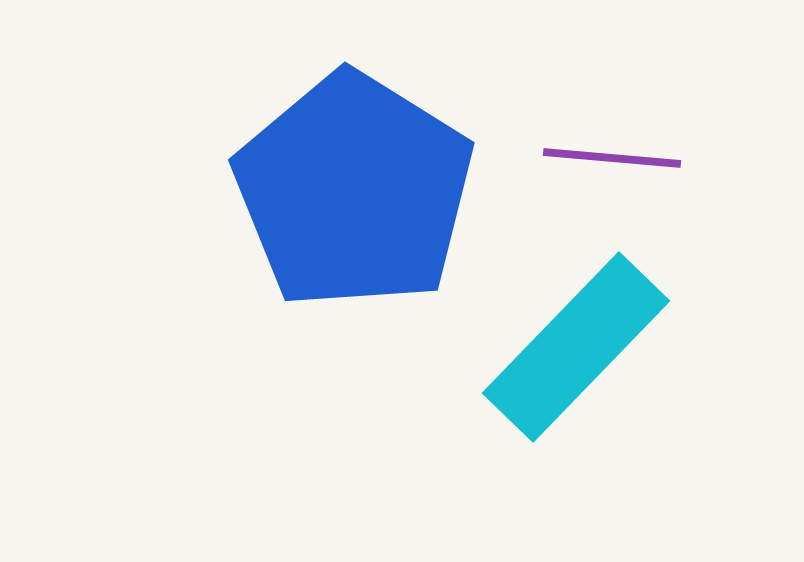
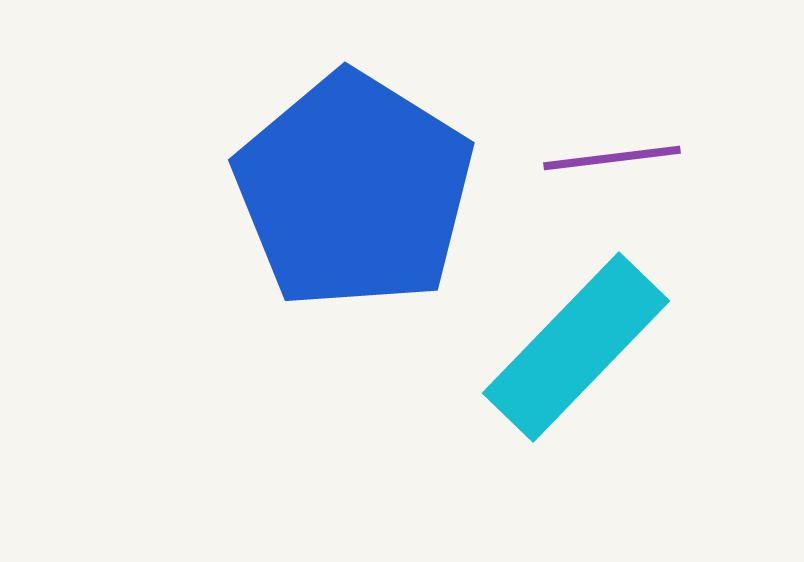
purple line: rotated 12 degrees counterclockwise
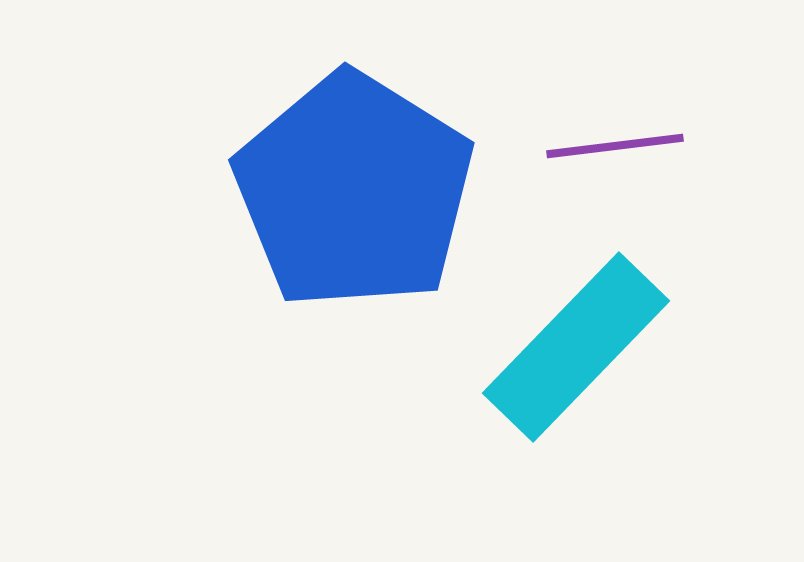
purple line: moved 3 px right, 12 px up
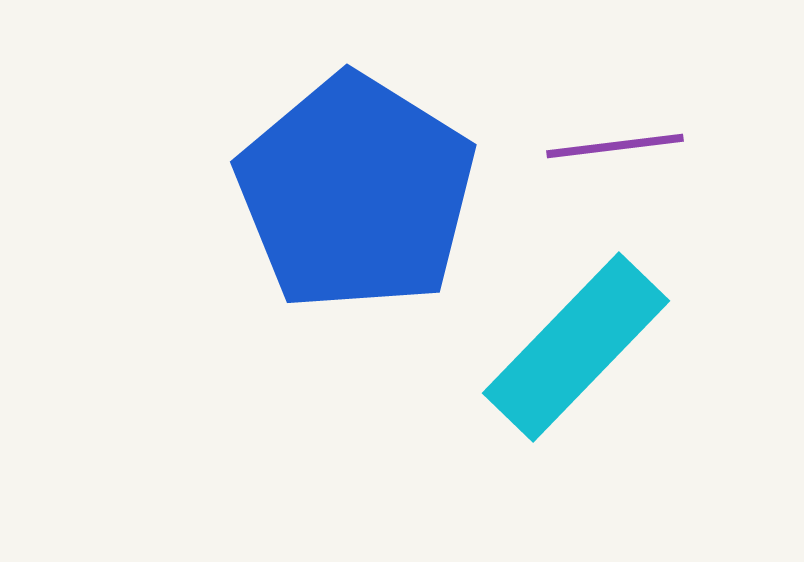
blue pentagon: moved 2 px right, 2 px down
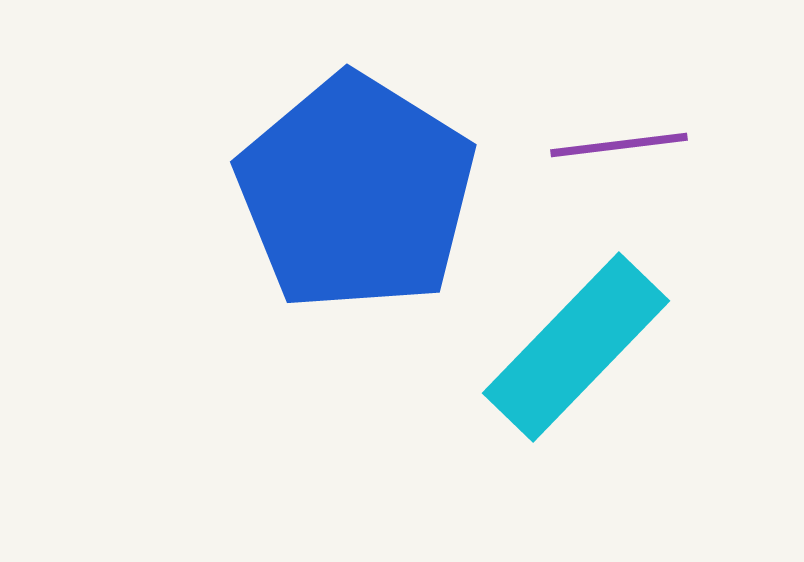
purple line: moved 4 px right, 1 px up
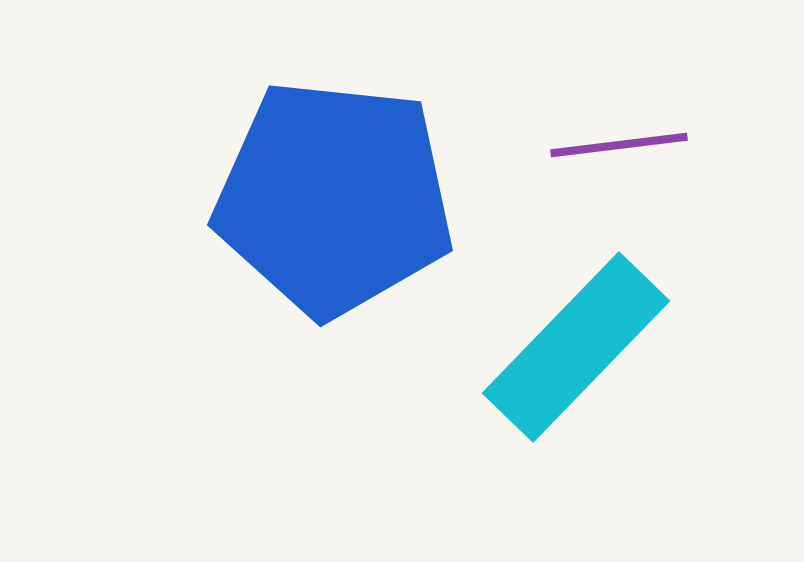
blue pentagon: moved 22 px left, 5 px down; rotated 26 degrees counterclockwise
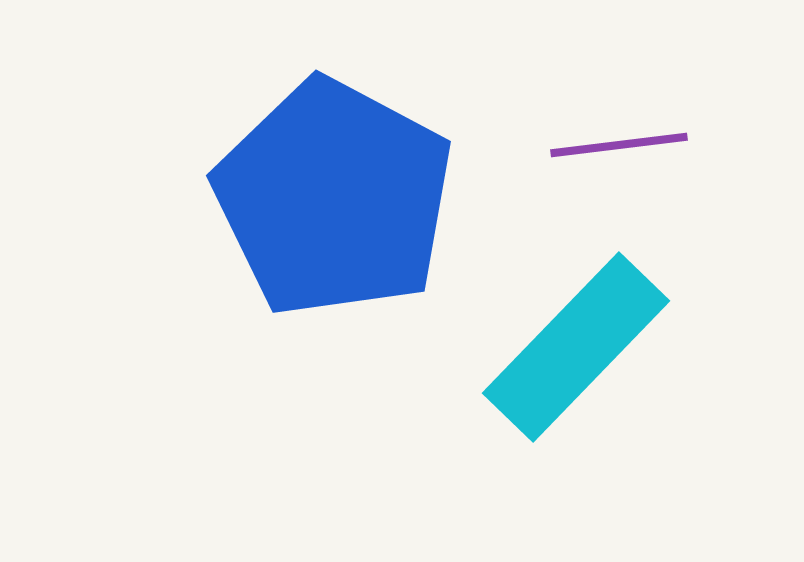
blue pentagon: rotated 22 degrees clockwise
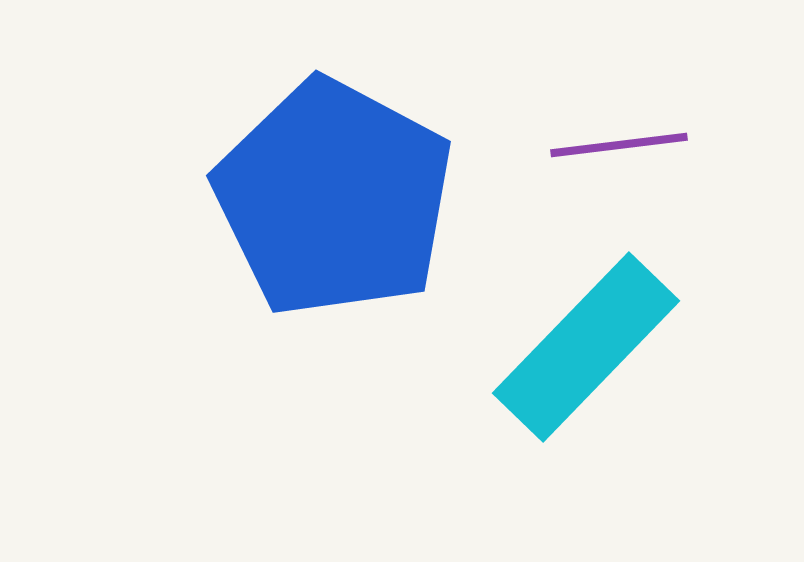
cyan rectangle: moved 10 px right
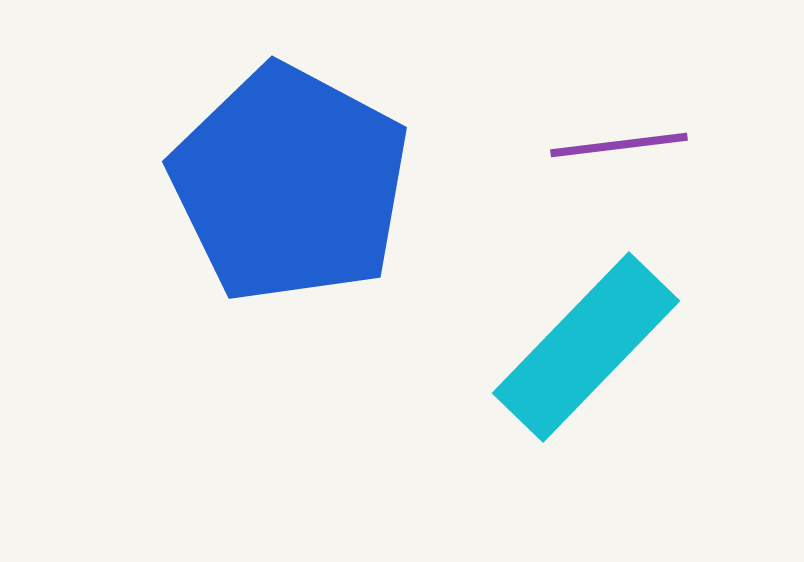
blue pentagon: moved 44 px left, 14 px up
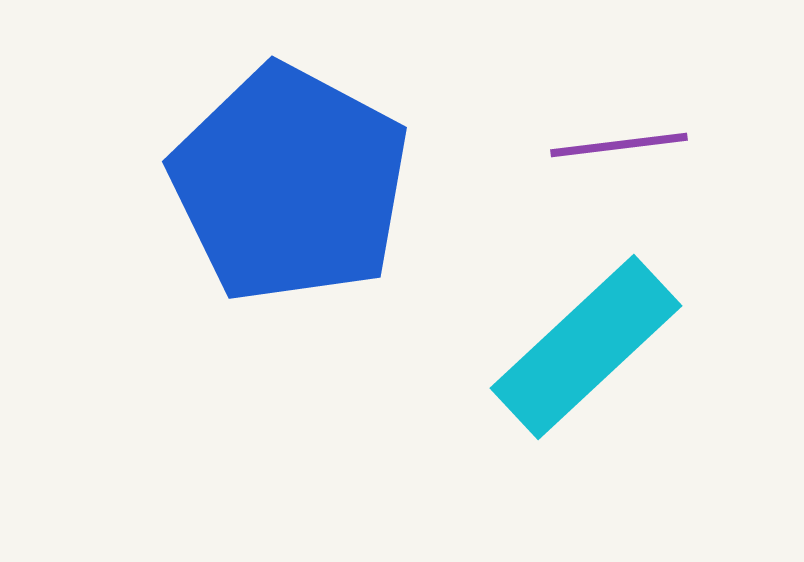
cyan rectangle: rotated 3 degrees clockwise
